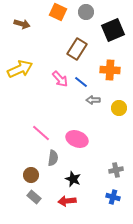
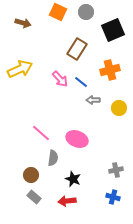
brown arrow: moved 1 px right, 1 px up
orange cross: rotated 18 degrees counterclockwise
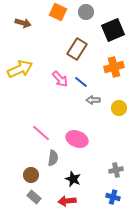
orange cross: moved 4 px right, 3 px up
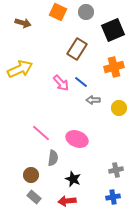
pink arrow: moved 1 px right, 4 px down
blue cross: rotated 24 degrees counterclockwise
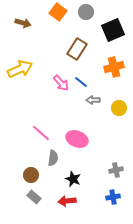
orange square: rotated 12 degrees clockwise
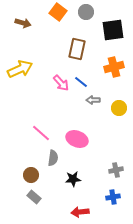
black square: rotated 15 degrees clockwise
brown rectangle: rotated 20 degrees counterclockwise
black star: rotated 28 degrees counterclockwise
red arrow: moved 13 px right, 11 px down
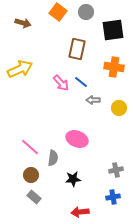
orange cross: rotated 24 degrees clockwise
pink line: moved 11 px left, 14 px down
